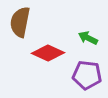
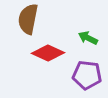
brown semicircle: moved 8 px right, 3 px up
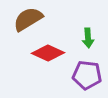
brown semicircle: rotated 48 degrees clockwise
green arrow: rotated 120 degrees counterclockwise
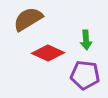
green arrow: moved 2 px left, 2 px down
purple pentagon: moved 2 px left
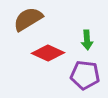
green arrow: moved 1 px right
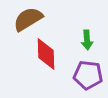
red diamond: moved 2 px left, 1 px down; rotated 64 degrees clockwise
purple pentagon: moved 3 px right
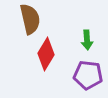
brown semicircle: moved 2 px right; rotated 108 degrees clockwise
red diamond: rotated 32 degrees clockwise
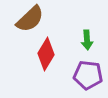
brown semicircle: rotated 60 degrees clockwise
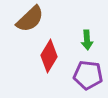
red diamond: moved 3 px right, 2 px down
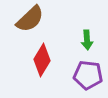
red diamond: moved 7 px left, 4 px down
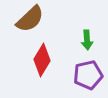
purple pentagon: rotated 20 degrees counterclockwise
